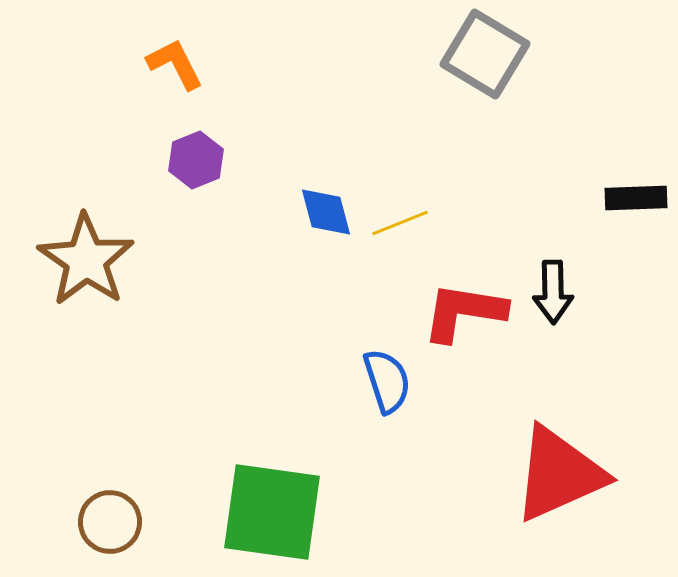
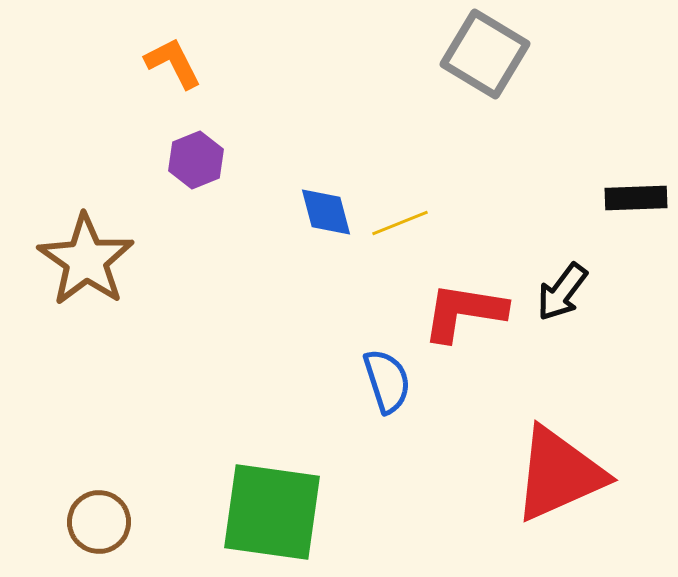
orange L-shape: moved 2 px left, 1 px up
black arrow: moved 9 px right; rotated 38 degrees clockwise
brown circle: moved 11 px left
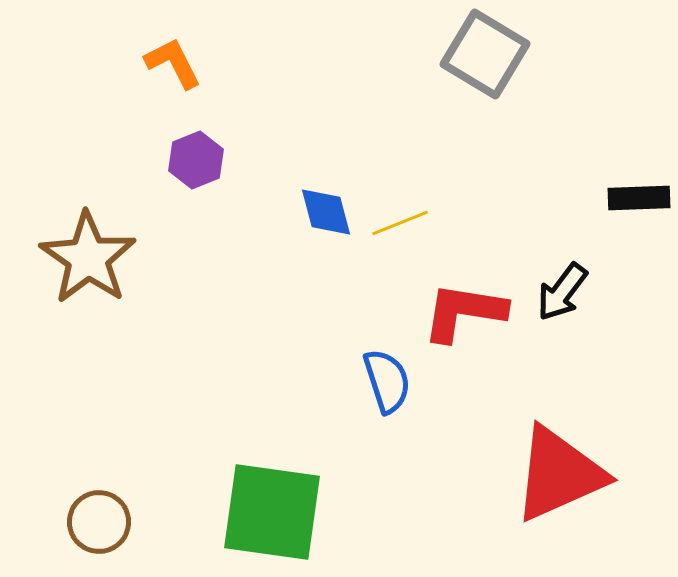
black rectangle: moved 3 px right
brown star: moved 2 px right, 2 px up
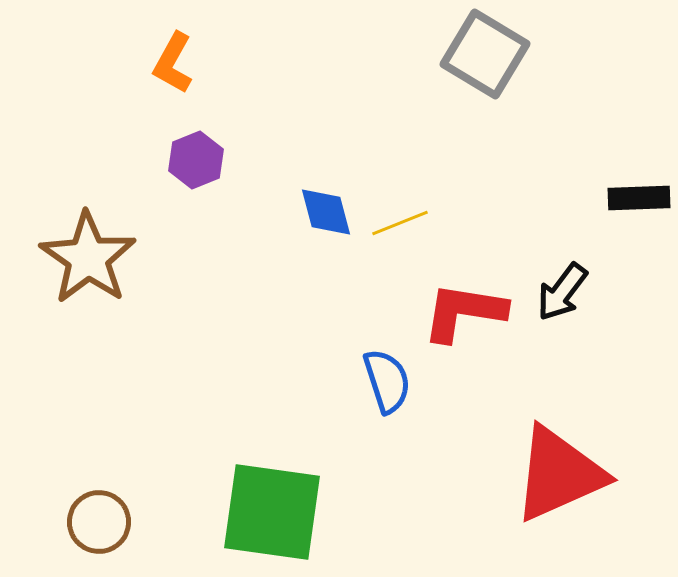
orange L-shape: rotated 124 degrees counterclockwise
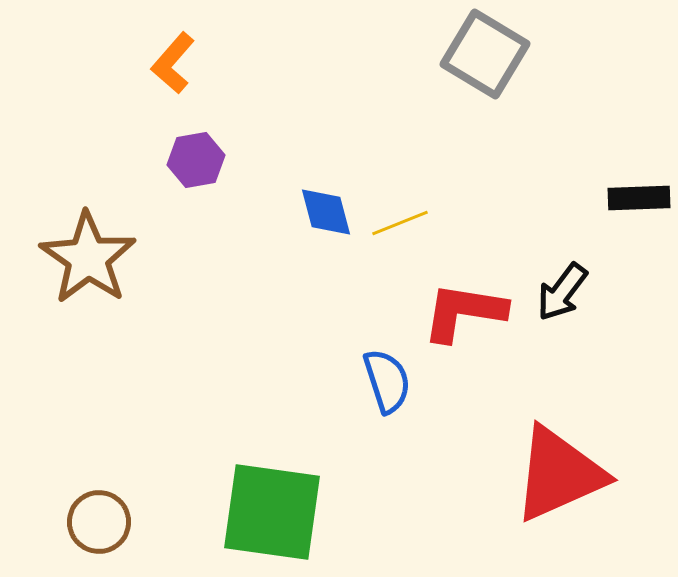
orange L-shape: rotated 12 degrees clockwise
purple hexagon: rotated 12 degrees clockwise
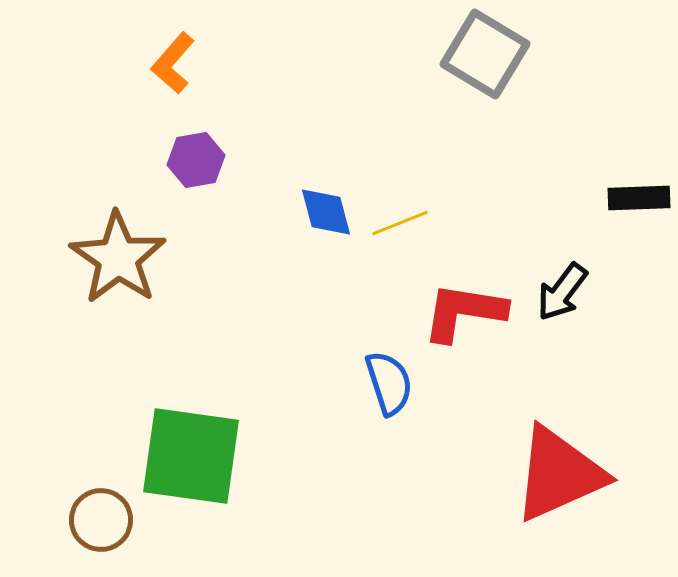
brown star: moved 30 px right
blue semicircle: moved 2 px right, 2 px down
green square: moved 81 px left, 56 px up
brown circle: moved 2 px right, 2 px up
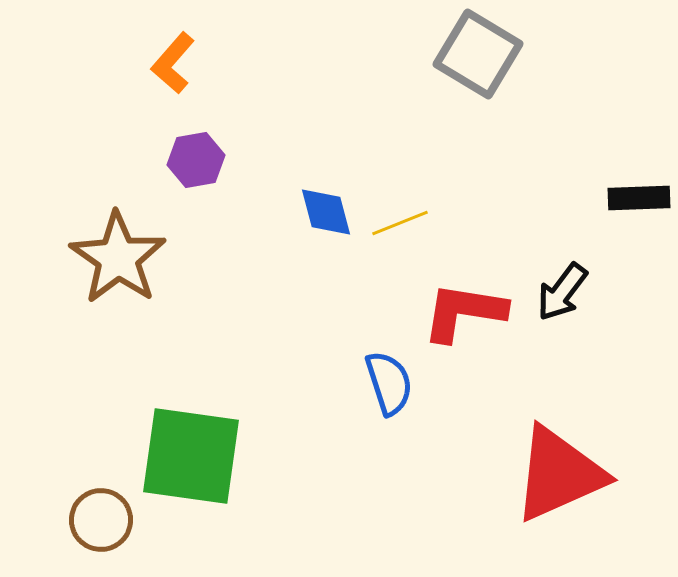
gray square: moved 7 px left
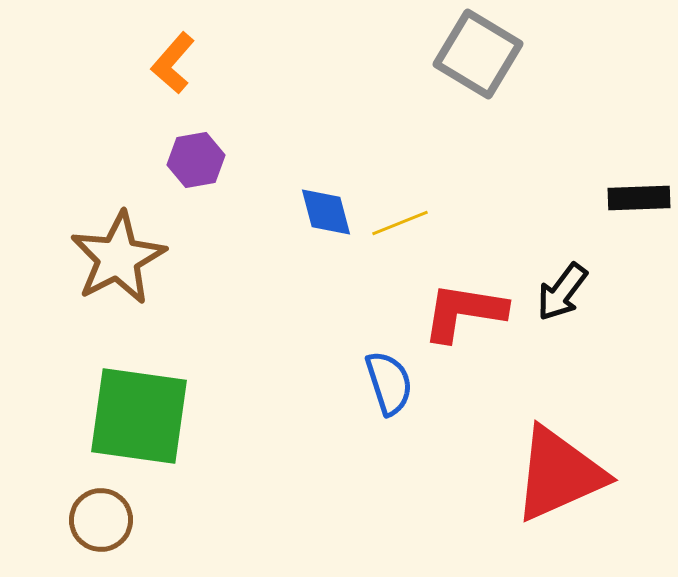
brown star: rotated 10 degrees clockwise
green square: moved 52 px left, 40 px up
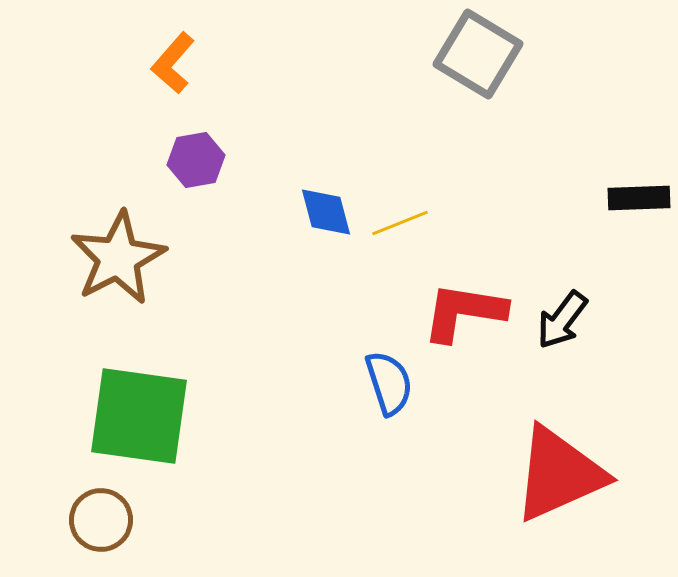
black arrow: moved 28 px down
